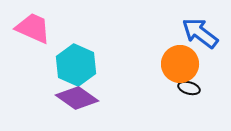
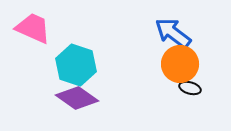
blue arrow: moved 27 px left
cyan hexagon: rotated 6 degrees counterclockwise
black ellipse: moved 1 px right
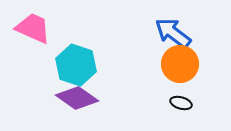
black ellipse: moved 9 px left, 15 px down
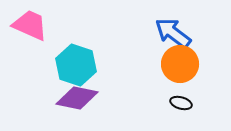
pink trapezoid: moved 3 px left, 3 px up
purple diamond: rotated 24 degrees counterclockwise
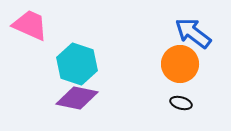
blue arrow: moved 20 px right
cyan hexagon: moved 1 px right, 1 px up
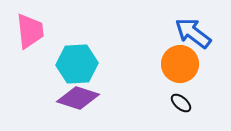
pink trapezoid: moved 6 px down; rotated 60 degrees clockwise
cyan hexagon: rotated 21 degrees counterclockwise
purple diamond: moved 1 px right; rotated 6 degrees clockwise
black ellipse: rotated 25 degrees clockwise
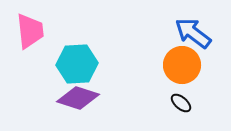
orange circle: moved 2 px right, 1 px down
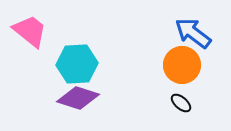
pink trapezoid: rotated 45 degrees counterclockwise
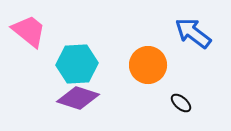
pink trapezoid: moved 1 px left
orange circle: moved 34 px left
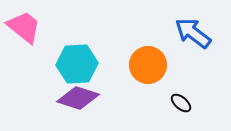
pink trapezoid: moved 5 px left, 4 px up
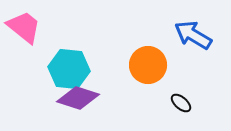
blue arrow: moved 2 px down; rotated 6 degrees counterclockwise
cyan hexagon: moved 8 px left, 5 px down; rotated 9 degrees clockwise
